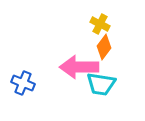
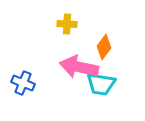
yellow cross: moved 33 px left; rotated 24 degrees counterclockwise
pink arrow: rotated 12 degrees clockwise
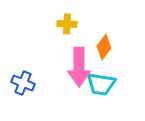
pink arrow: rotated 102 degrees counterclockwise
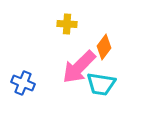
pink arrow: rotated 45 degrees clockwise
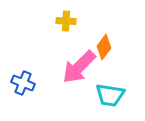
yellow cross: moved 1 px left, 3 px up
cyan trapezoid: moved 9 px right, 11 px down
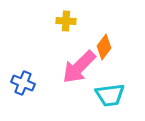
cyan trapezoid: rotated 16 degrees counterclockwise
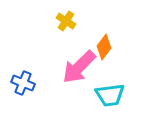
yellow cross: rotated 30 degrees clockwise
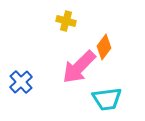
yellow cross: rotated 18 degrees counterclockwise
blue cross: moved 2 px left, 1 px up; rotated 25 degrees clockwise
cyan trapezoid: moved 3 px left, 4 px down
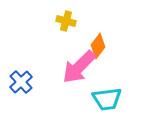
orange diamond: moved 6 px left, 1 px up
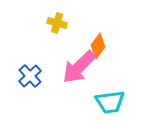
yellow cross: moved 9 px left, 2 px down
blue cross: moved 9 px right, 6 px up
cyan trapezoid: moved 3 px right, 3 px down
